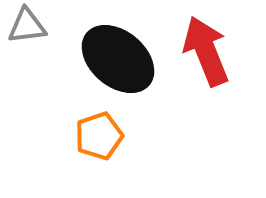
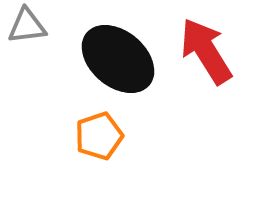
red arrow: rotated 10 degrees counterclockwise
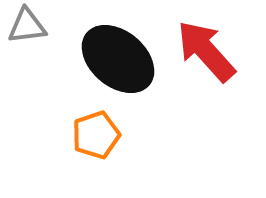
red arrow: rotated 10 degrees counterclockwise
orange pentagon: moved 3 px left, 1 px up
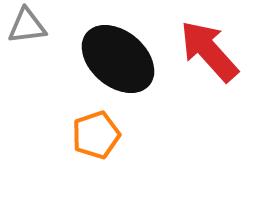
red arrow: moved 3 px right
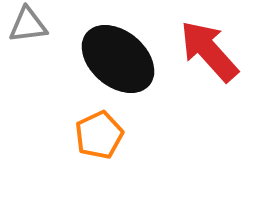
gray triangle: moved 1 px right, 1 px up
orange pentagon: moved 3 px right; rotated 6 degrees counterclockwise
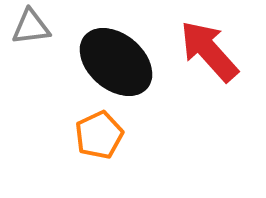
gray triangle: moved 3 px right, 2 px down
black ellipse: moved 2 px left, 3 px down
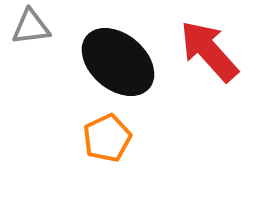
black ellipse: moved 2 px right
orange pentagon: moved 8 px right, 3 px down
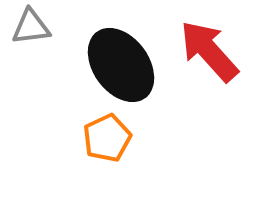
black ellipse: moved 3 px right, 3 px down; rotated 14 degrees clockwise
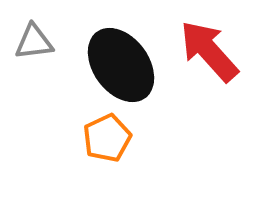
gray triangle: moved 3 px right, 15 px down
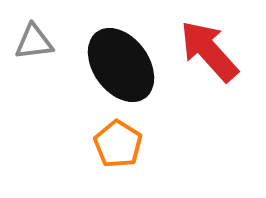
orange pentagon: moved 11 px right, 6 px down; rotated 15 degrees counterclockwise
